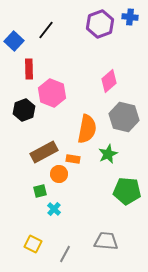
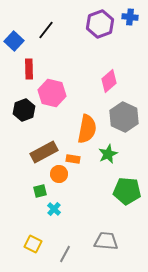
pink hexagon: rotated 8 degrees counterclockwise
gray hexagon: rotated 12 degrees clockwise
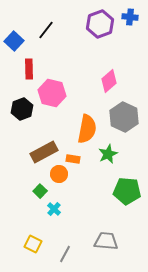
black hexagon: moved 2 px left, 1 px up
green square: rotated 32 degrees counterclockwise
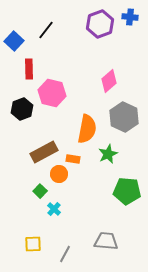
yellow square: rotated 30 degrees counterclockwise
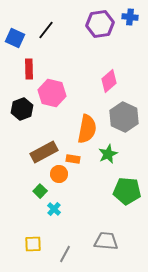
purple hexagon: rotated 12 degrees clockwise
blue square: moved 1 px right, 3 px up; rotated 18 degrees counterclockwise
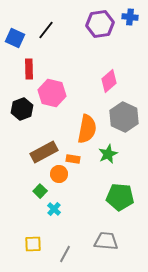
green pentagon: moved 7 px left, 6 px down
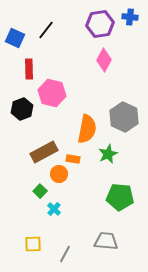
pink diamond: moved 5 px left, 21 px up; rotated 20 degrees counterclockwise
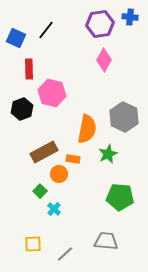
blue square: moved 1 px right
gray line: rotated 18 degrees clockwise
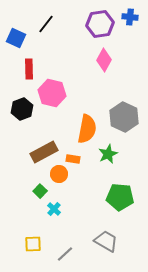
black line: moved 6 px up
gray trapezoid: rotated 25 degrees clockwise
